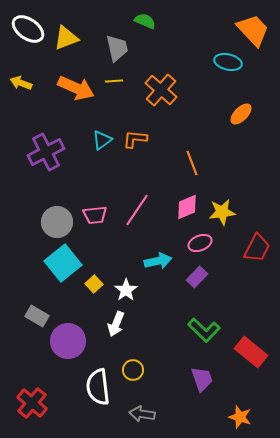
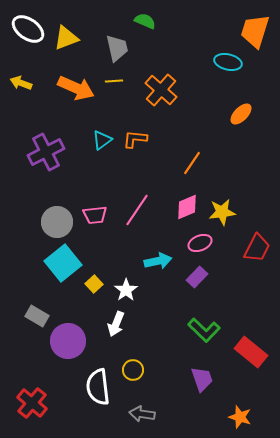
orange trapezoid: moved 2 px right, 1 px down; rotated 120 degrees counterclockwise
orange line: rotated 55 degrees clockwise
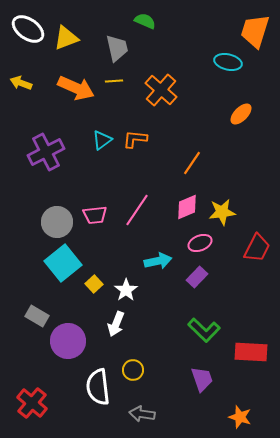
red rectangle: rotated 36 degrees counterclockwise
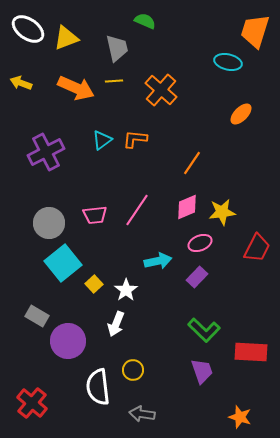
gray circle: moved 8 px left, 1 px down
purple trapezoid: moved 8 px up
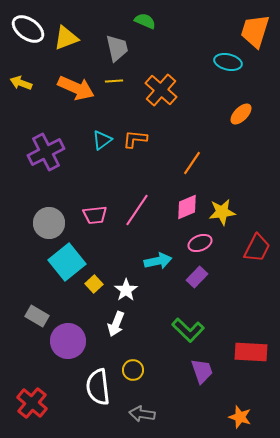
cyan square: moved 4 px right, 1 px up
green L-shape: moved 16 px left
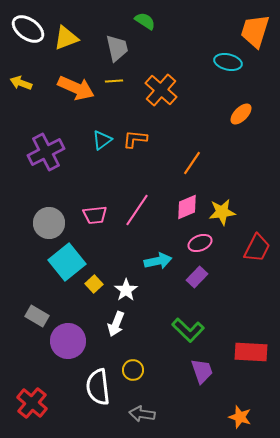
green semicircle: rotated 10 degrees clockwise
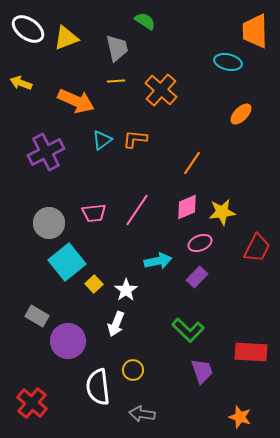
orange trapezoid: rotated 18 degrees counterclockwise
yellow line: moved 2 px right
orange arrow: moved 13 px down
pink trapezoid: moved 1 px left, 2 px up
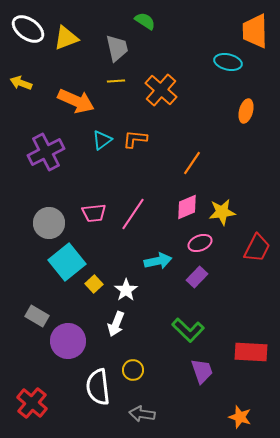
orange ellipse: moved 5 px right, 3 px up; rotated 30 degrees counterclockwise
pink line: moved 4 px left, 4 px down
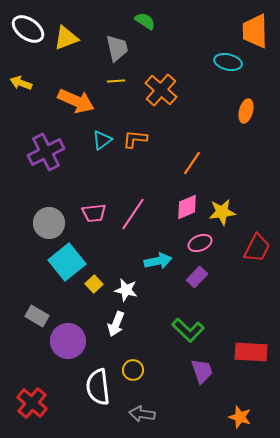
white star: rotated 25 degrees counterclockwise
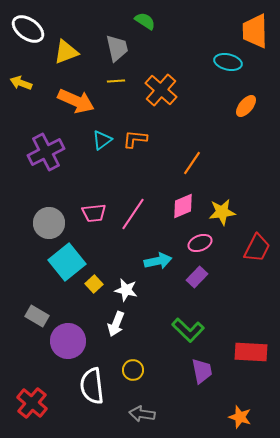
yellow triangle: moved 14 px down
orange ellipse: moved 5 px up; rotated 25 degrees clockwise
pink diamond: moved 4 px left, 1 px up
purple trapezoid: rotated 8 degrees clockwise
white semicircle: moved 6 px left, 1 px up
